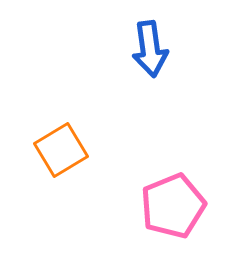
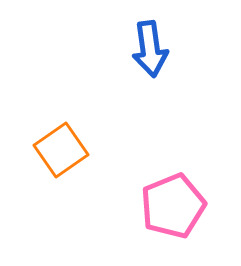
orange square: rotated 4 degrees counterclockwise
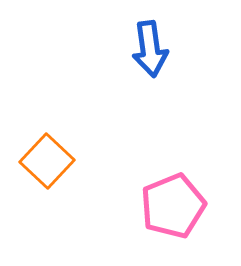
orange square: moved 14 px left, 11 px down; rotated 12 degrees counterclockwise
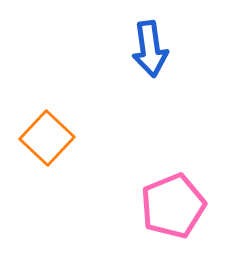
orange square: moved 23 px up
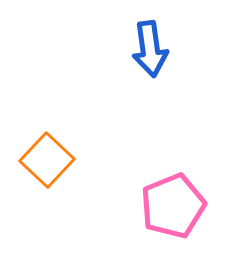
orange square: moved 22 px down
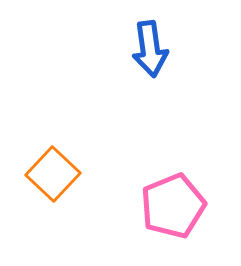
orange square: moved 6 px right, 14 px down
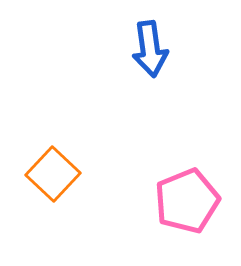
pink pentagon: moved 14 px right, 5 px up
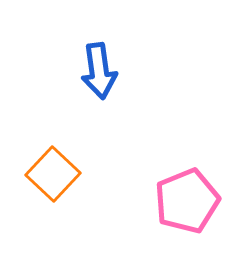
blue arrow: moved 51 px left, 22 px down
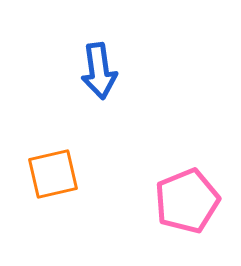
orange square: rotated 34 degrees clockwise
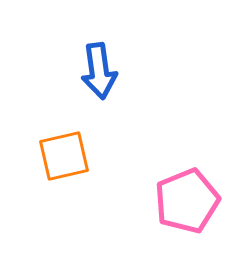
orange square: moved 11 px right, 18 px up
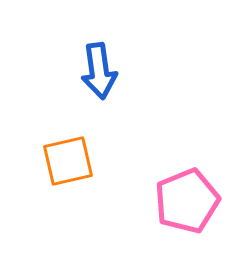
orange square: moved 4 px right, 5 px down
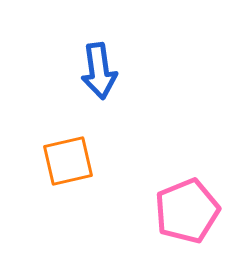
pink pentagon: moved 10 px down
